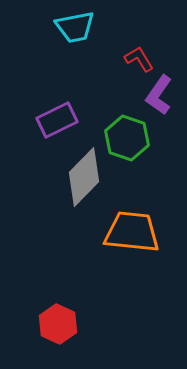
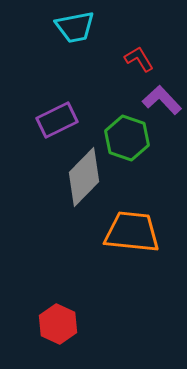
purple L-shape: moved 3 px right, 5 px down; rotated 102 degrees clockwise
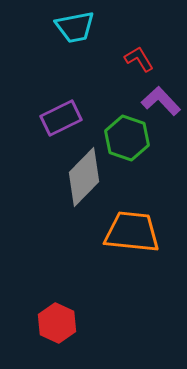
purple L-shape: moved 1 px left, 1 px down
purple rectangle: moved 4 px right, 2 px up
red hexagon: moved 1 px left, 1 px up
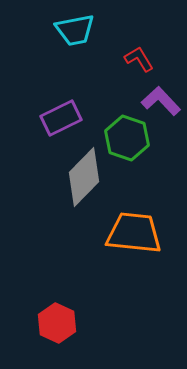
cyan trapezoid: moved 3 px down
orange trapezoid: moved 2 px right, 1 px down
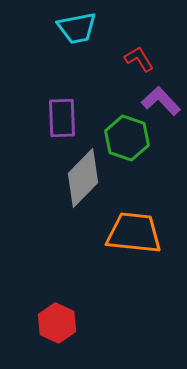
cyan trapezoid: moved 2 px right, 2 px up
purple rectangle: moved 1 px right; rotated 66 degrees counterclockwise
gray diamond: moved 1 px left, 1 px down
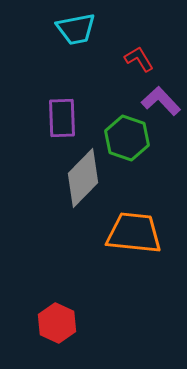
cyan trapezoid: moved 1 px left, 1 px down
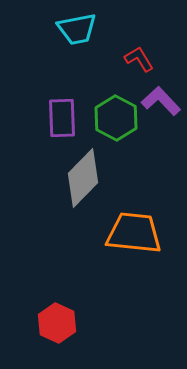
cyan trapezoid: moved 1 px right
green hexagon: moved 11 px left, 20 px up; rotated 9 degrees clockwise
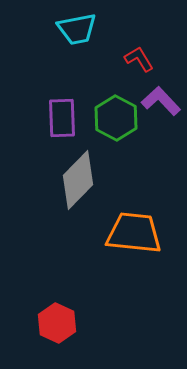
gray diamond: moved 5 px left, 2 px down
